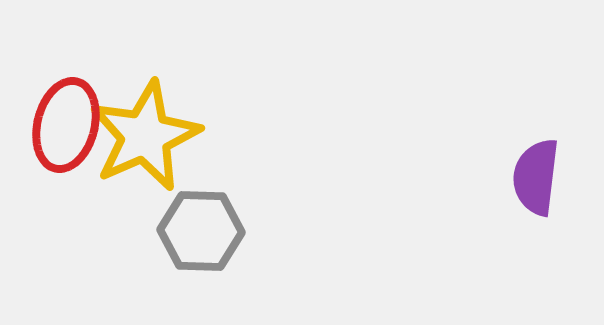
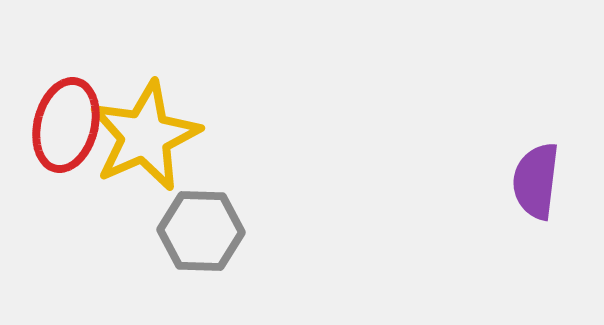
purple semicircle: moved 4 px down
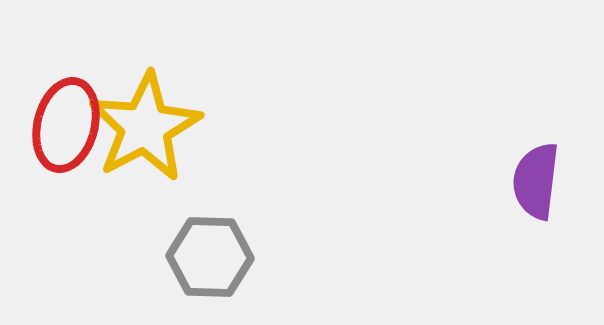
yellow star: moved 9 px up; rotated 4 degrees counterclockwise
gray hexagon: moved 9 px right, 26 px down
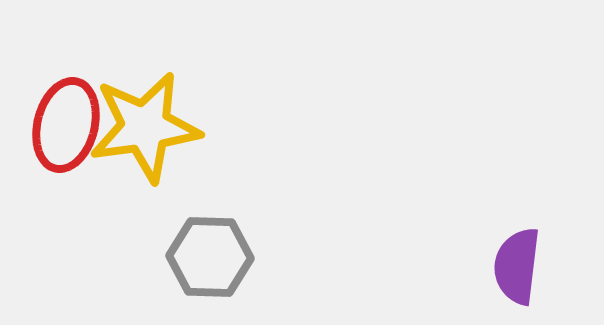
yellow star: rotated 20 degrees clockwise
purple semicircle: moved 19 px left, 85 px down
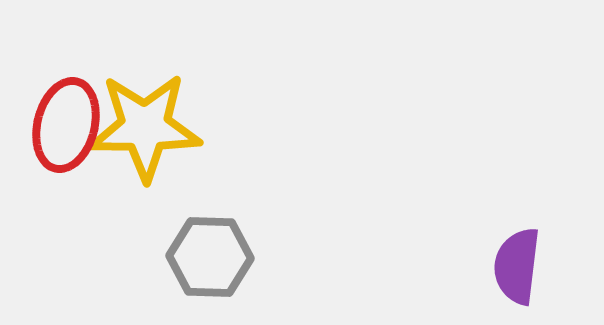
yellow star: rotated 8 degrees clockwise
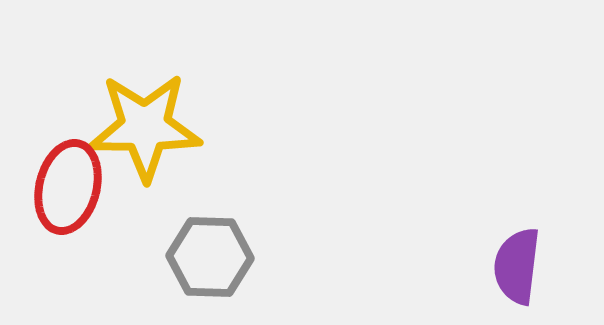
red ellipse: moved 2 px right, 62 px down
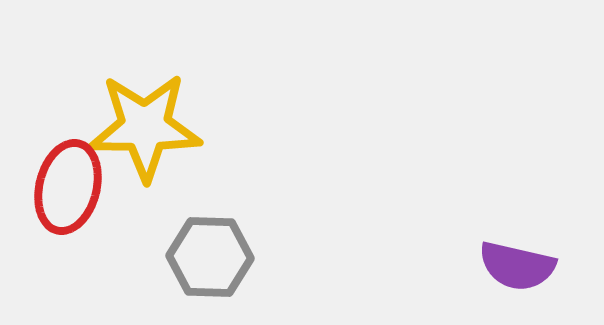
purple semicircle: rotated 84 degrees counterclockwise
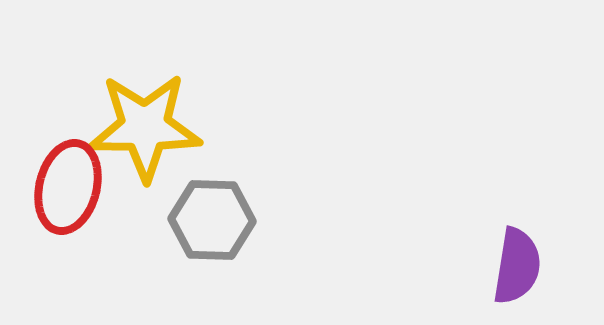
gray hexagon: moved 2 px right, 37 px up
purple semicircle: rotated 94 degrees counterclockwise
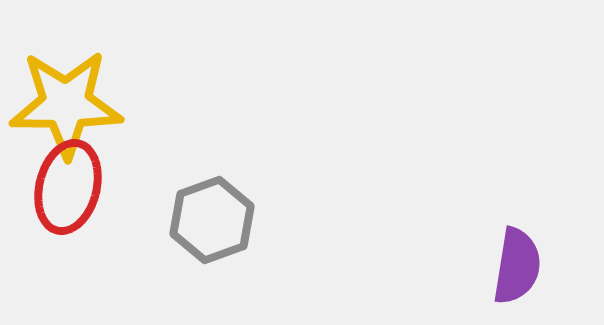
yellow star: moved 79 px left, 23 px up
gray hexagon: rotated 22 degrees counterclockwise
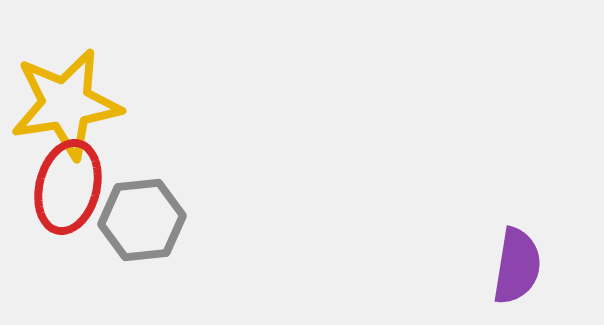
yellow star: rotated 9 degrees counterclockwise
gray hexagon: moved 70 px left; rotated 14 degrees clockwise
